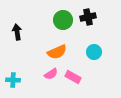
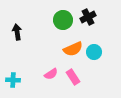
black cross: rotated 14 degrees counterclockwise
orange semicircle: moved 16 px right, 3 px up
pink rectangle: rotated 28 degrees clockwise
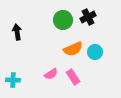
cyan circle: moved 1 px right
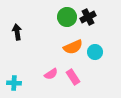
green circle: moved 4 px right, 3 px up
orange semicircle: moved 2 px up
cyan cross: moved 1 px right, 3 px down
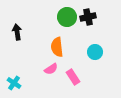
black cross: rotated 14 degrees clockwise
orange semicircle: moved 16 px left; rotated 108 degrees clockwise
pink semicircle: moved 5 px up
cyan cross: rotated 32 degrees clockwise
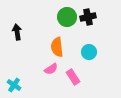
cyan circle: moved 6 px left
cyan cross: moved 2 px down
